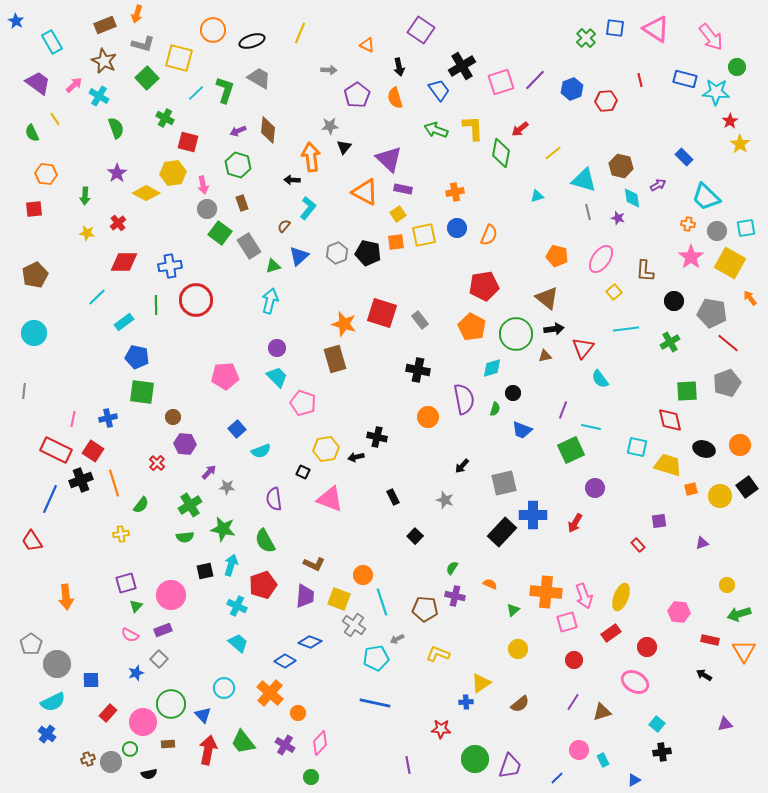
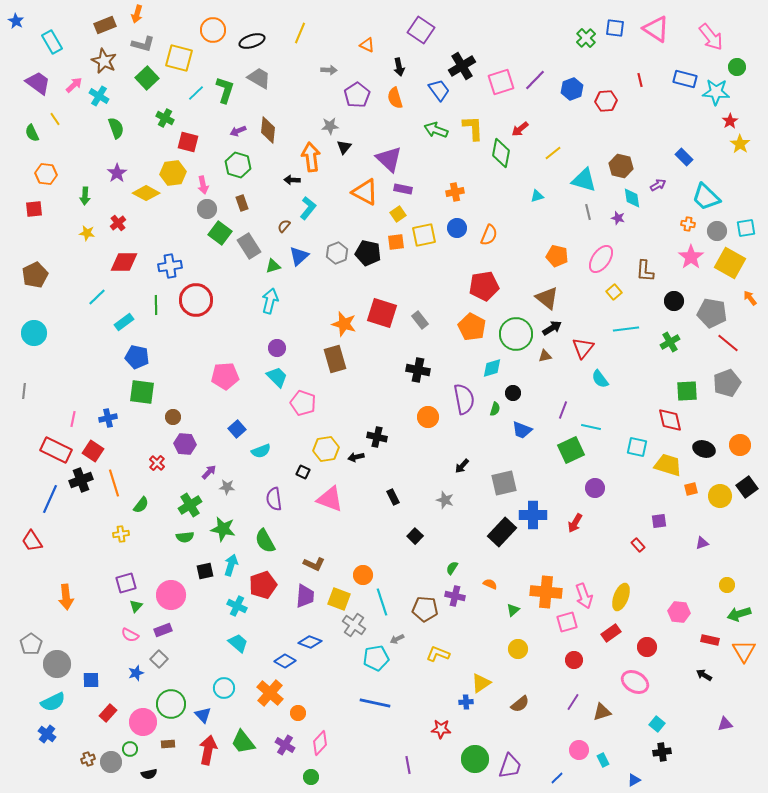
black arrow at (554, 329): moved 2 px left, 1 px up; rotated 24 degrees counterclockwise
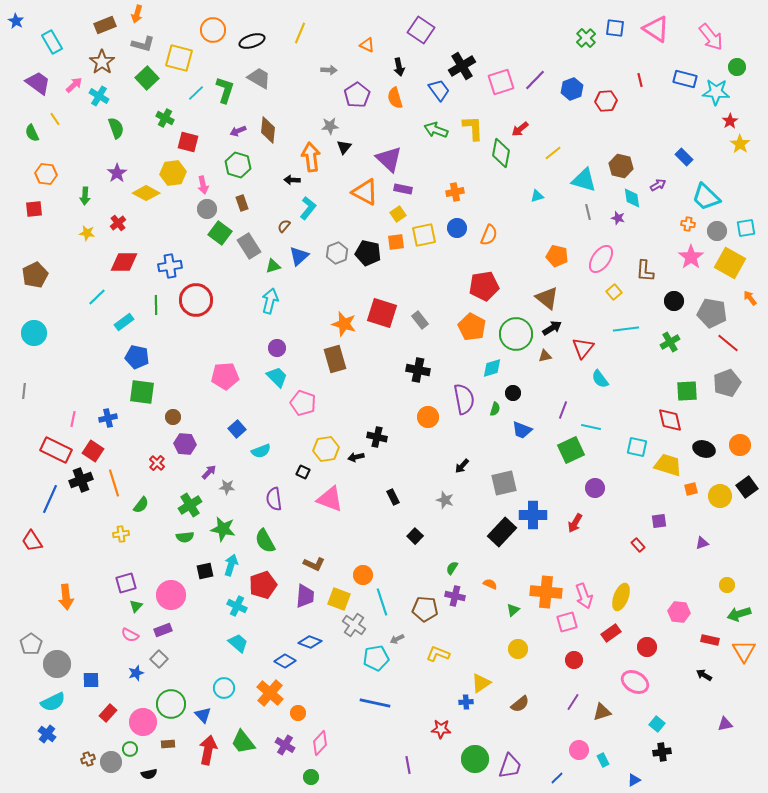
brown star at (104, 61): moved 2 px left, 1 px down; rotated 10 degrees clockwise
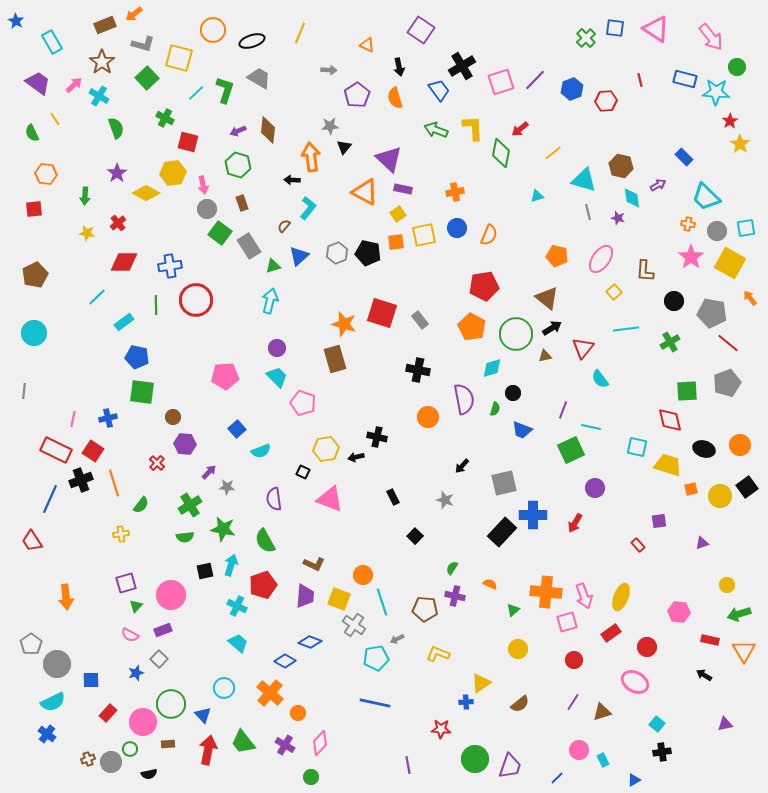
orange arrow at (137, 14): moved 3 px left; rotated 36 degrees clockwise
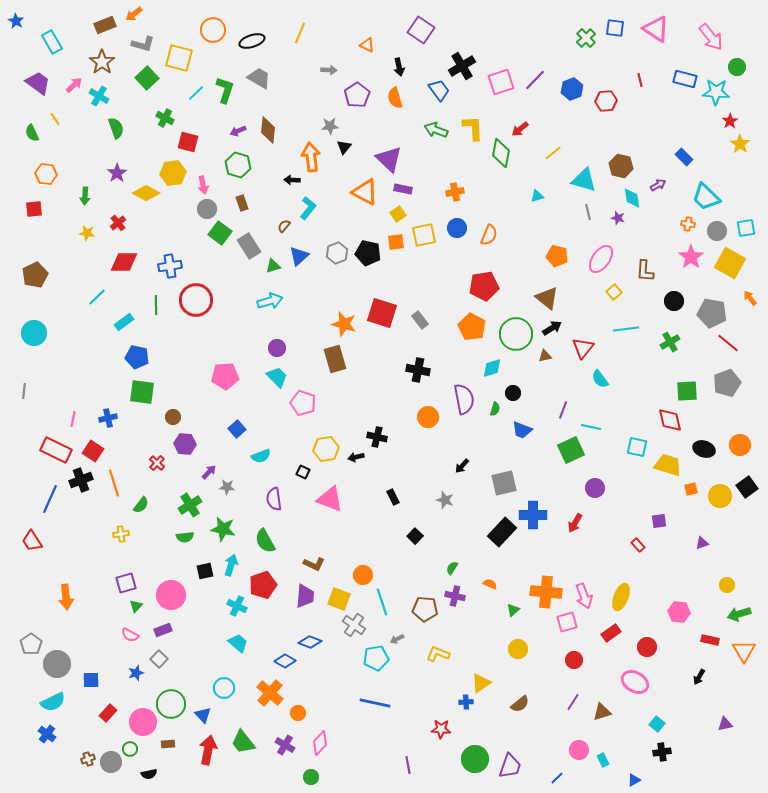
cyan arrow at (270, 301): rotated 60 degrees clockwise
cyan semicircle at (261, 451): moved 5 px down
black arrow at (704, 675): moved 5 px left, 2 px down; rotated 91 degrees counterclockwise
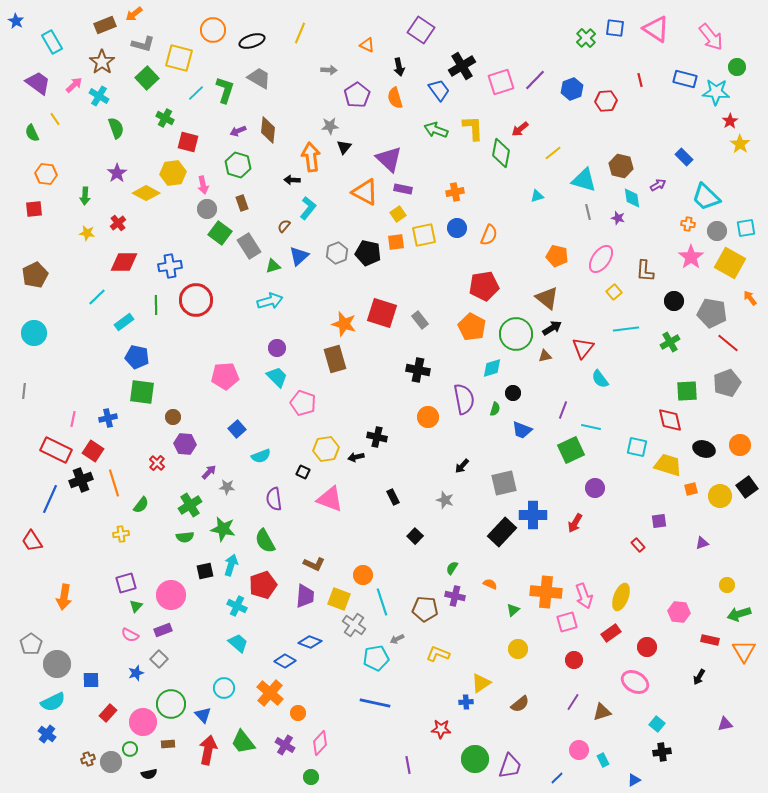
orange arrow at (66, 597): moved 2 px left; rotated 15 degrees clockwise
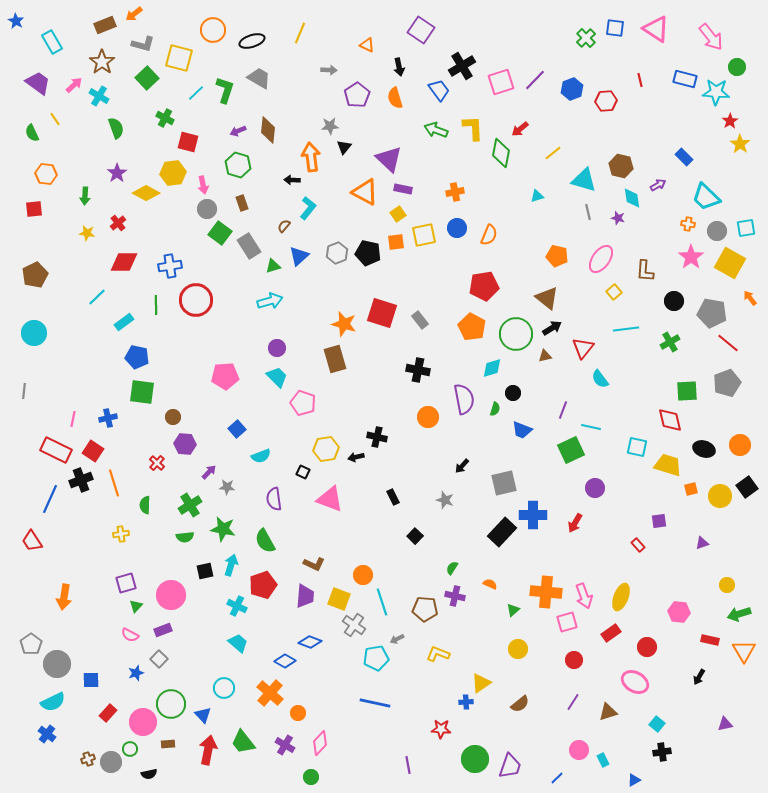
green semicircle at (141, 505): moved 4 px right; rotated 144 degrees clockwise
brown triangle at (602, 712): moved 6 px right
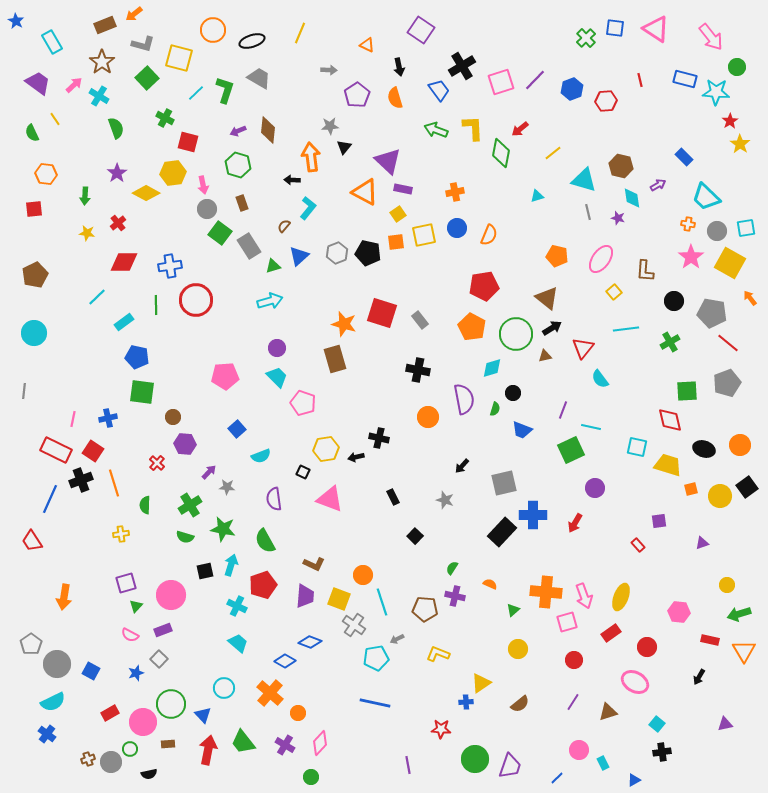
purple triangle at (389, 159): moved 1 px left, 2 px down
black cross at (377, 437): moved 2 px right, 1 px down
green semicircle at (185, 537): rotated 24 degrees clockwise
blue square at (91, 680): moved 9 px up; rotated 30 degrees clockwise
red rectangle at (108, 713): moved 2 px right; rotated 18 degrees clockwise
cyan rectangle at (603, 760): moved 3 px down
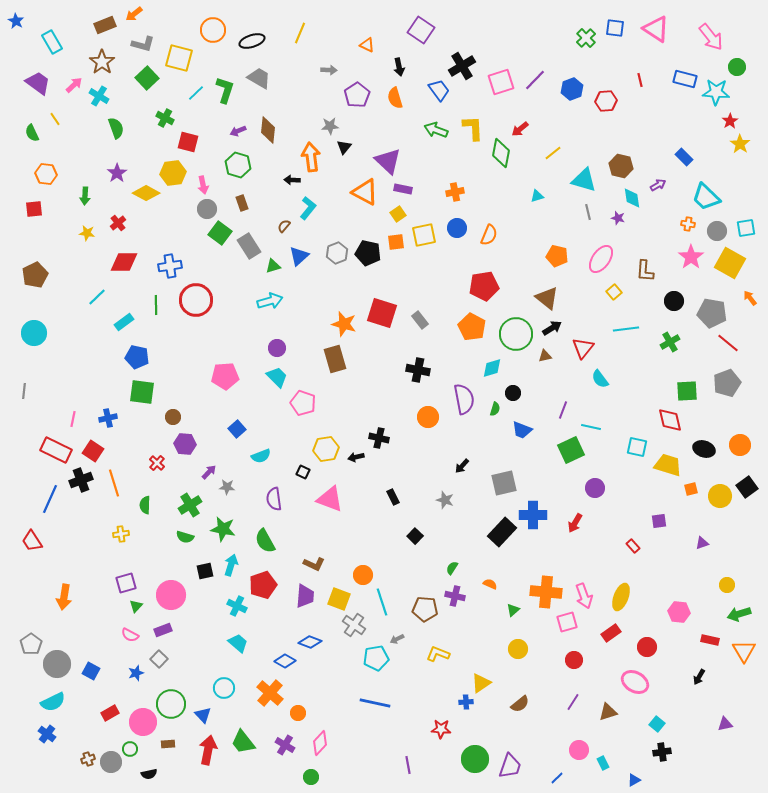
red rectangle at (638, 545): moved 5 px left, 1 px down
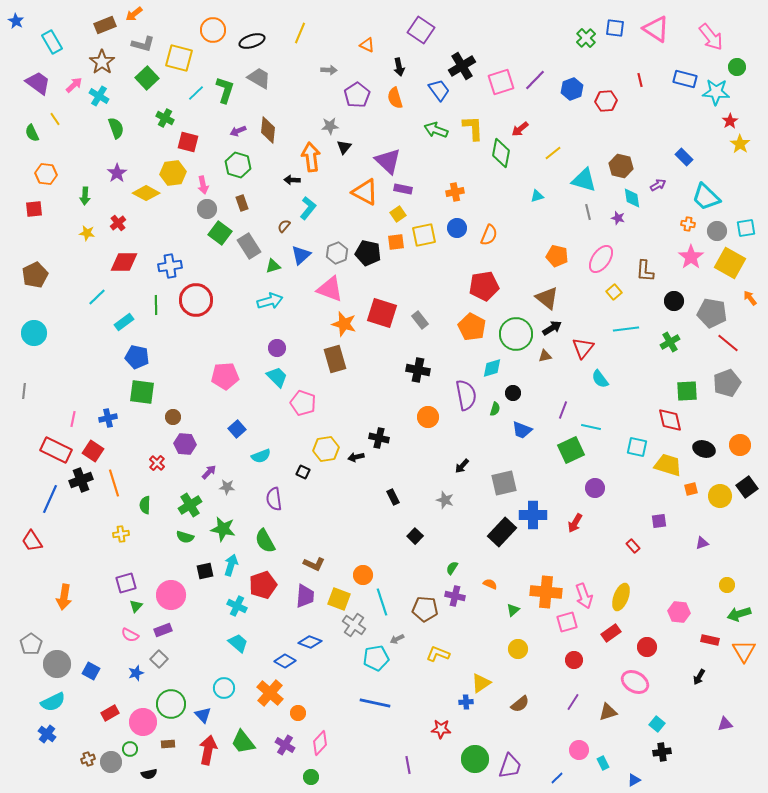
blue triangle at (299, 256): moved 2 px right, 1 px up
purple semicircle at (464, 399): moved 2 px right, 4 px up
pink triangle at (330, 499): moved 210 px up
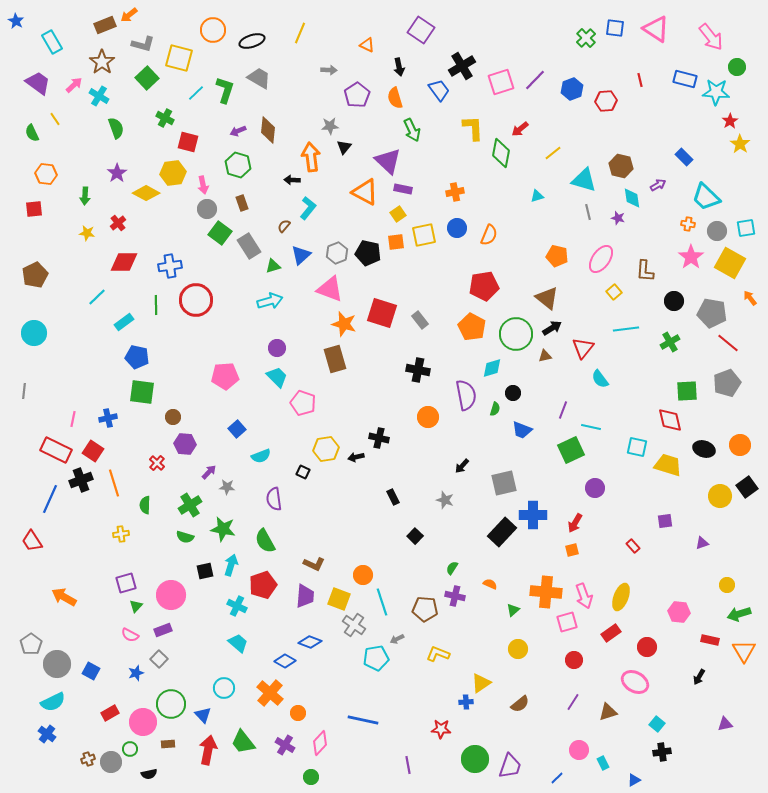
orange arrow at (134, 14): moved 5 px left, 1 px down
green arrow at (436, 130): moved 24 px left; rotated 135 degrees counterclockwise
orange square at (691, 489): moved 119 px left, 61 px down
purple square at (659, 521): moved 6 px right
orange arrow at (64, 597): rotated 110 degrees clockwise
blue line at (375, 703): moved 12 px left, 17 px down
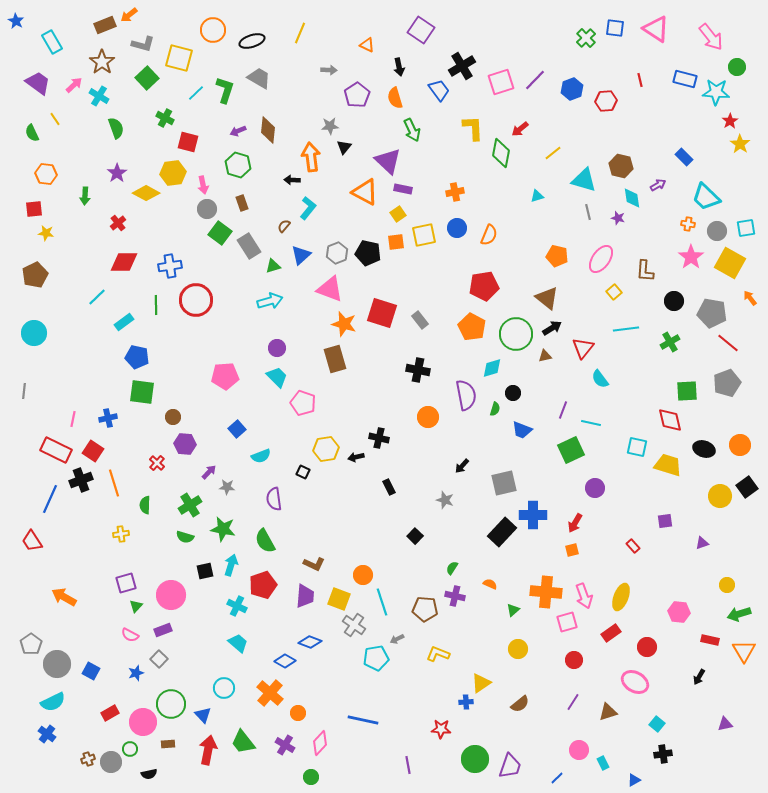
yellow star at (87, 233): moved 41 px left
cyan line at (591, 427): moved 4 px up
black rectangle at (393, 497): moved 4 px left, 10 px up
black cross at (662, 752): moved 1 px right, 2 px down
